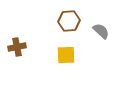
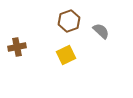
brown hexagon: rotated 15 degrees counterclockwise
yellow square: rotated 24 degrees counterclockwise
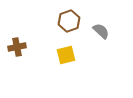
yellow square: rotated 12 degrees clockwise
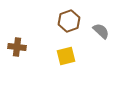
brown cross: rotated 18 degrees clockwise
yellow square: moved 1 px down
